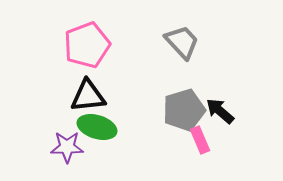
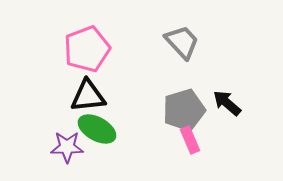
pink pentagon: moved 4 px down
black arrow: moved 7 px right, 8 px up
green ellipse: moved 2 px down; rotated 12 degrees clockwise
pink rectangle: moved 10 px left
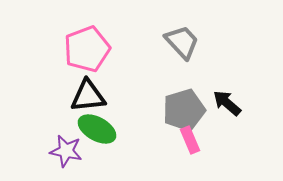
purple star: moved 1 px left, 4 px down; rotated 12 degrees clockwise
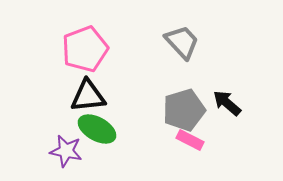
pink pentagon: moved 2 px left
pink rectangle: rotated 40 degrees counterclockwise
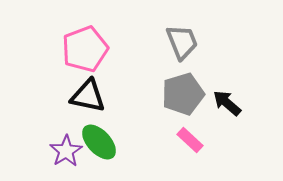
gray trapezoid: rotated 21 degrees clockwise
black triangle: rotated 18 degrees clockwise
gray pentagon: moved 1 px left, 16 px up
green ellipse: moved 2 px right, 13 px down; rotated 18 degrees clockwise
pink rectangle: rotated 16 degrees clockwise
purple star: rotated 28 degrees clockwise
